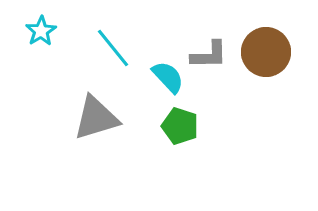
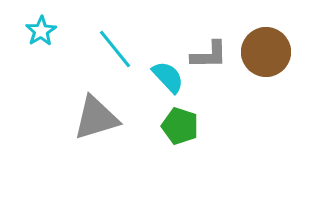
cyan line: moved 2 px right, 1 px down
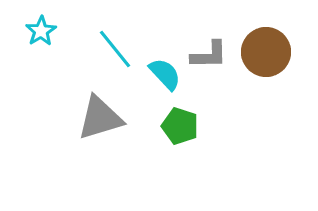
cyan semicircle: moved 3 px left, 3 px up
gray triangle: moved 4 px right
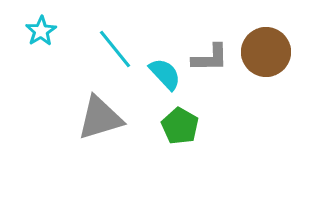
gray L-shape: moved 1 px right, 3 px down
green pentagon: rotated 12 degrees clockwise
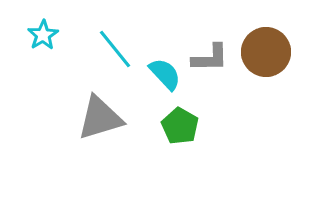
cyan star: moved 2 px right, 4 px down
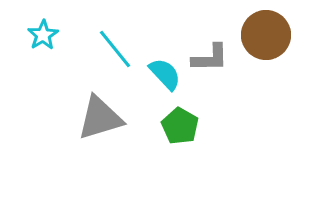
brown circle: moved 17 px up
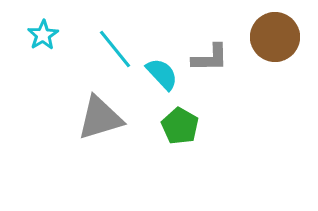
brown circle: moved 9 px right, 2 px down
cyan semicircle: moved 3 px left
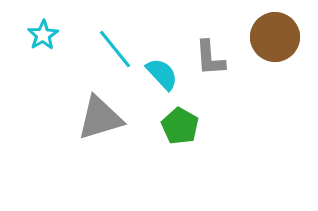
gray L-shape: rotated 87 degrees clockwise
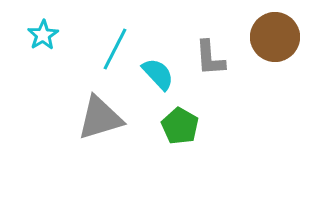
cyan line: rotated 66 degrees clockwise
cyan semicircle: moved 4 px left
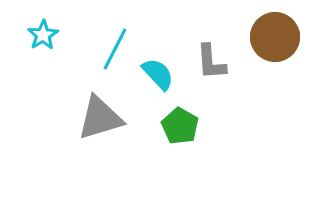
gray L-shape: moved 1 px right, 4 px down
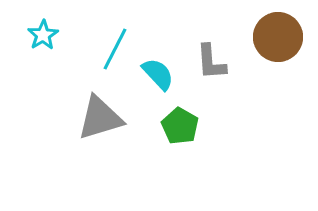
brown circle: moved 3 px right
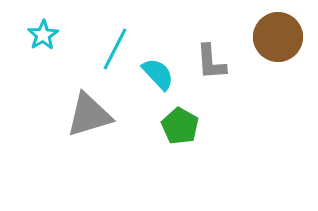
gray triangle: moved 11 px left, 3 px up
